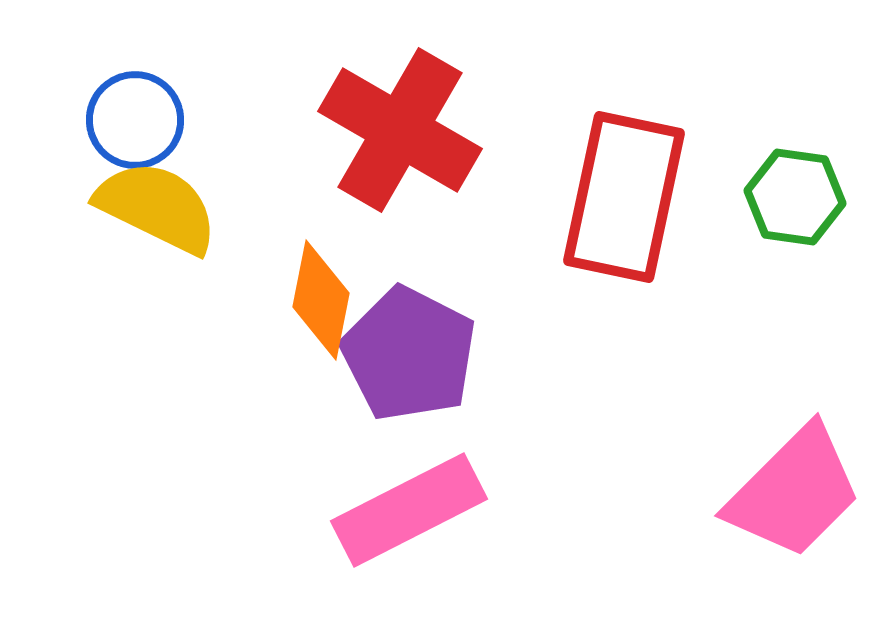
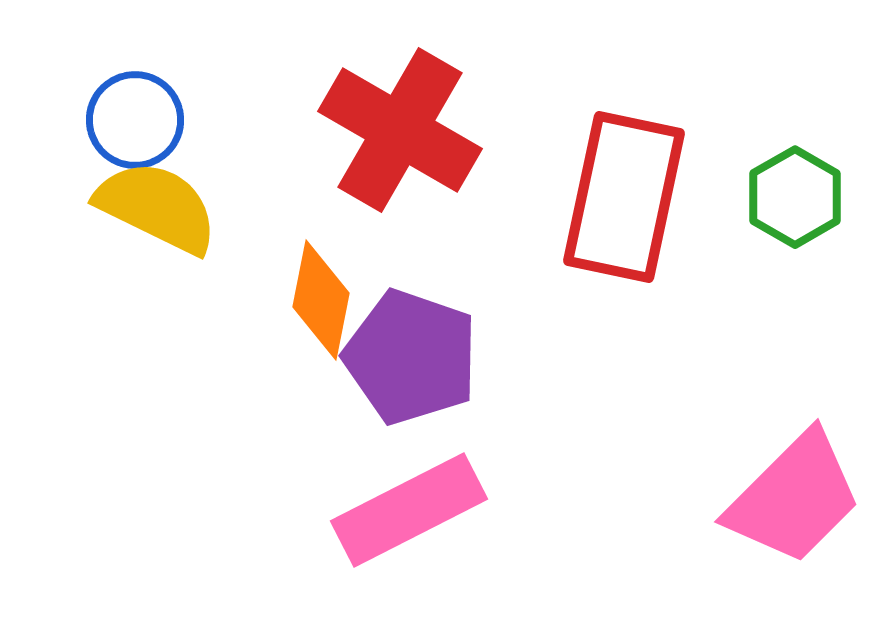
green hexagon: rotated 22 degrees clockwise
purple pentagon: moved 2 px right, 3 px down; rotated 8 degrees counterclockwise
pink trapezoid: moved 6 px down
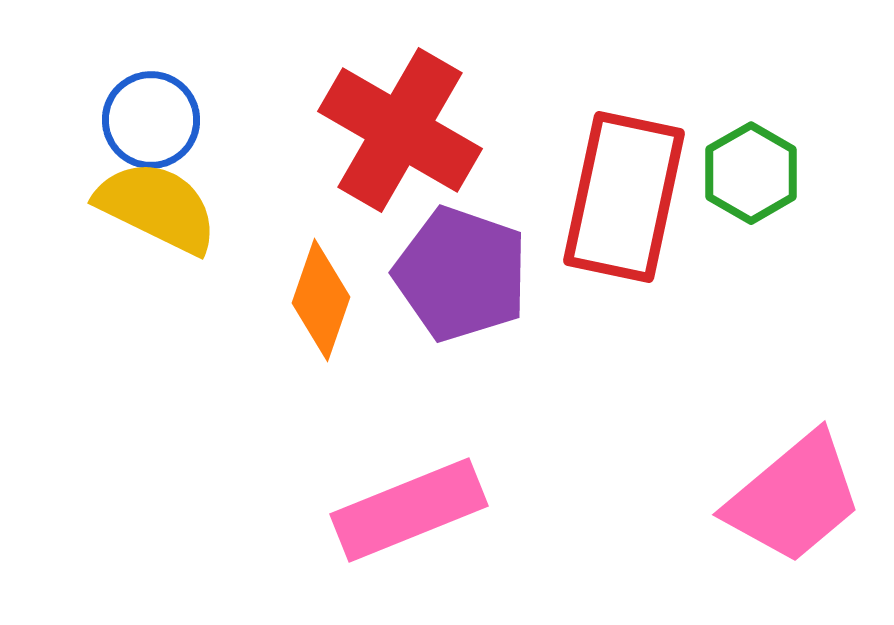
blue circle: moved 16 px right
green hexagon: moved 44 px left, 24 px up
orange diamond: rotated 8 degrees clockwise
purple pentagon: moved 50 px right, 83 px up
pink trapezoid: rotated 5 degrees clockwise
pink rectangle: rotated 5 degrees clockwise
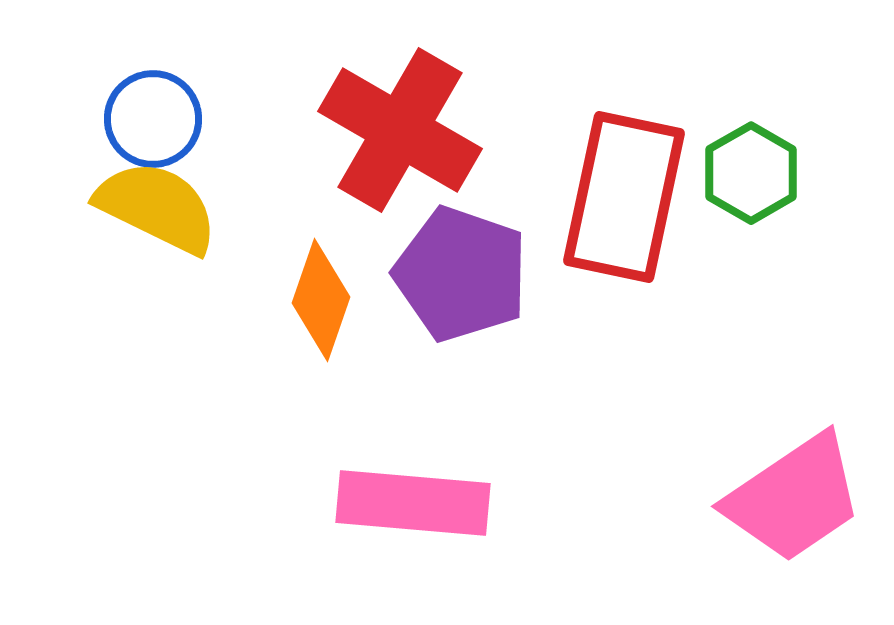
blue circle: moved 2 px right, 1 px up
pink trapezoid: rotated 6 degrees clockwise
pink rectangle: moved 4 px right, 7 px up; rotated 27 degrees clockwise
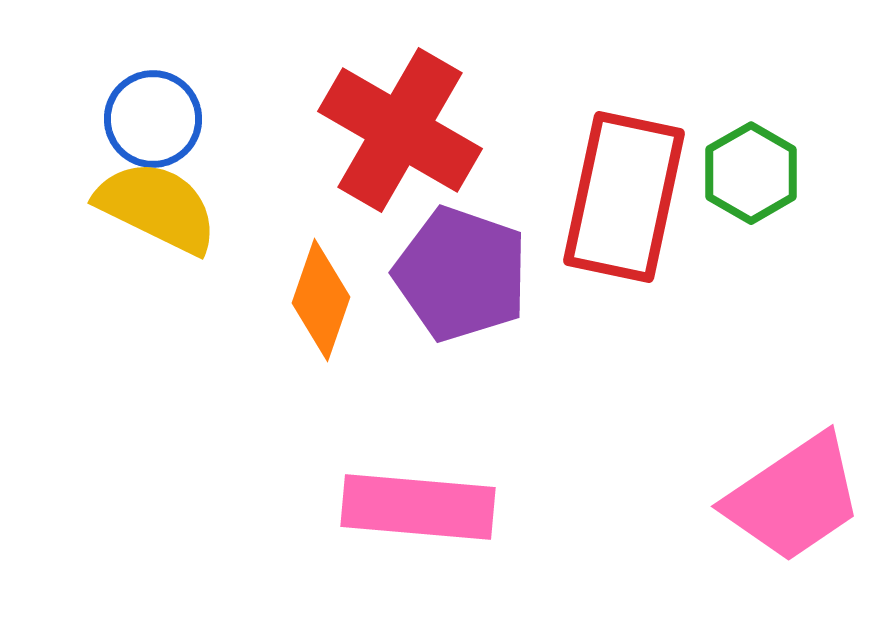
pink rectangle: moved 5 px right, 4 px down
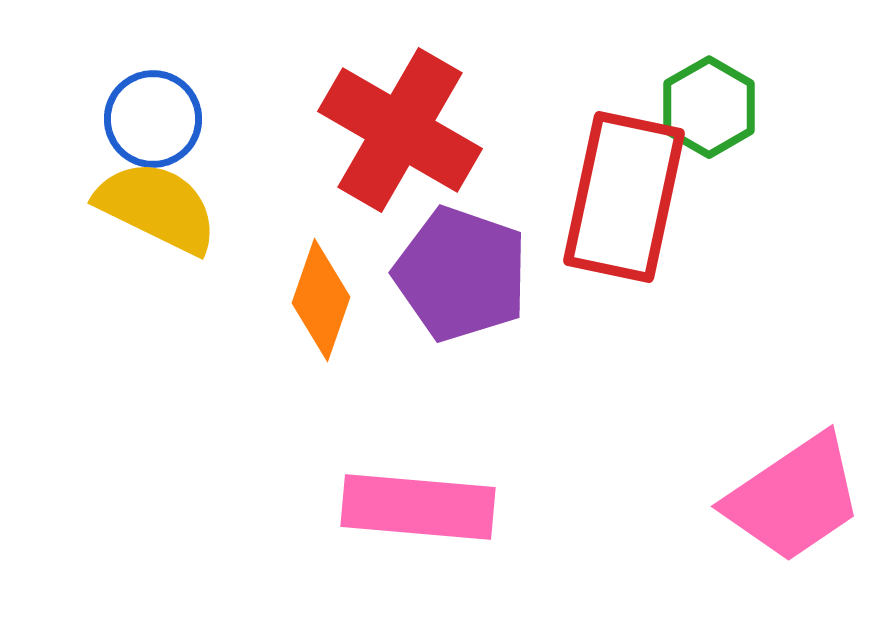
green hexagon: moved 42 px left, 66 px up
